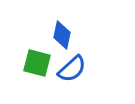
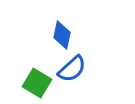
green square: moved 20 px down; rotated 16 degrees clockwise
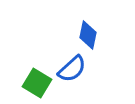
blue diamond: moved 26 px right
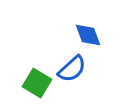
blue diamond: rotated 32 degrees counterclockwise
